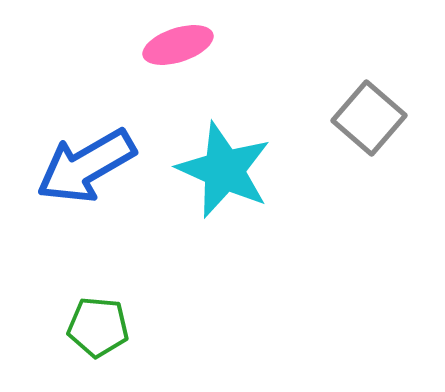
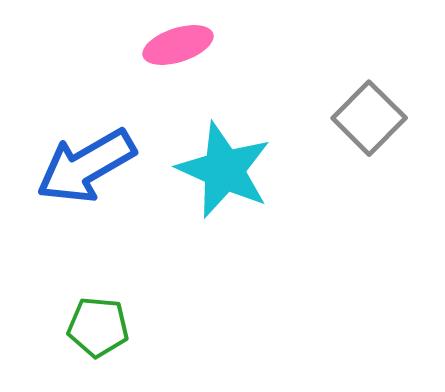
gray square: rotated 4 degrees clockwise
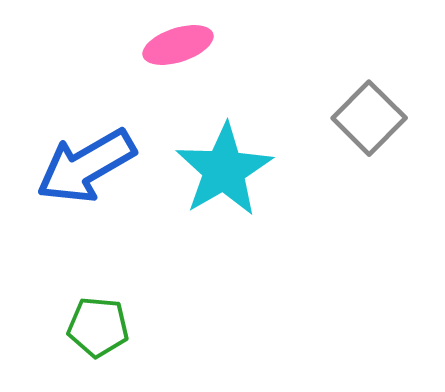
cyan star: rotated 18 degrees clockwise
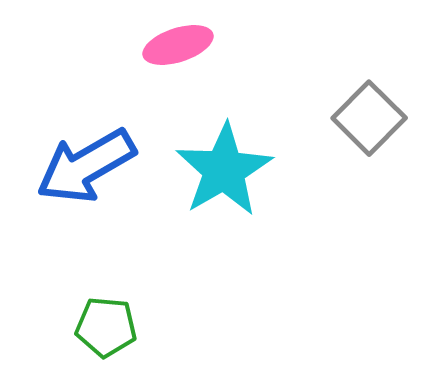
green pentagon: moved 8 px right
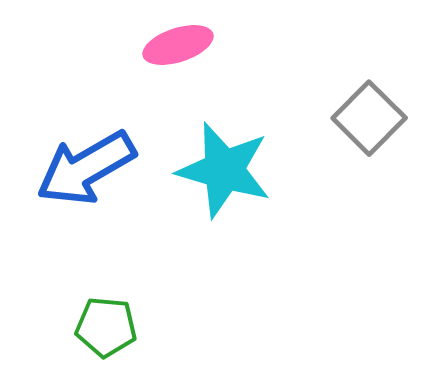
blue arrow: moved 2 px down
cyan star: rotated 26 degrees counterclockwise
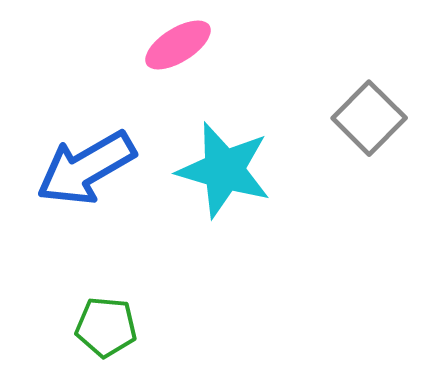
pink ellipse: rotated 14 degrees counterclockwise
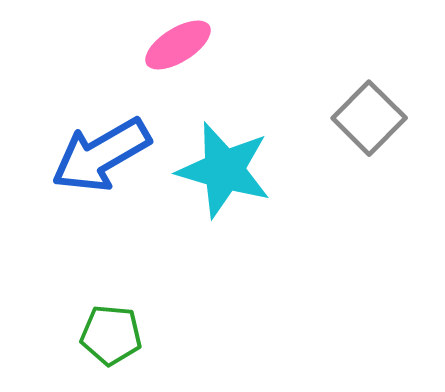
blue arrow: moved 15 px right, 13 px up
green pentagon: moved 5 px right, 8 px down
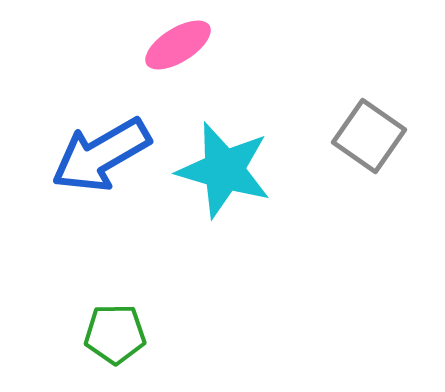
gray square: moved 18 px down; rotated 10 degrees counterclockwise
green pentagon: moved 4 px right, 1 px up; rotated 6 degrees counterclockwise
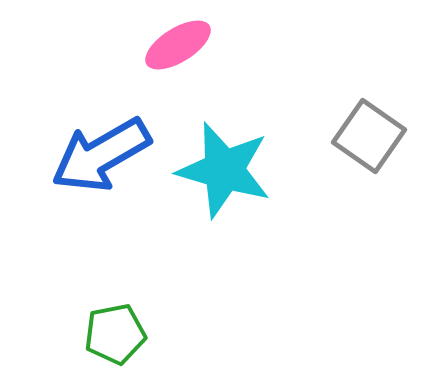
green pentagon: rotated 10 degrees counterclockwise
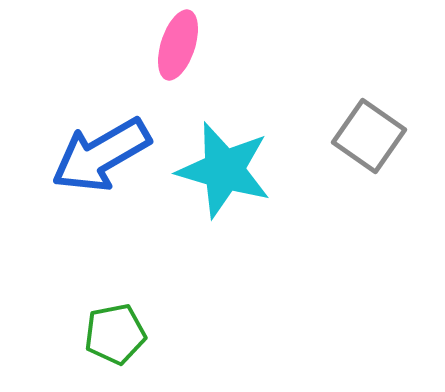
pink ellipse: rotated 40 degrees counterclockwise
